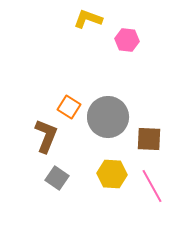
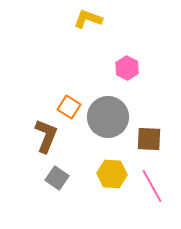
pink hexagon: moved 28 px down; rotated 20 degrees clockwise
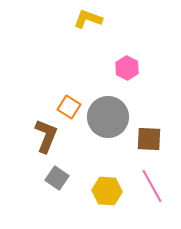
yellow hexagon: moved 5 px left, 17 px down
